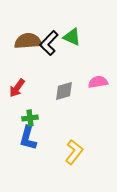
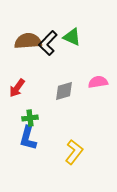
black L-shape: moved 1 px left
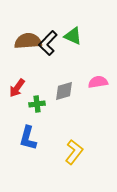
green triangle: moved 1 px right, 1 px up
green cross: moved 7 px right, 14 px up
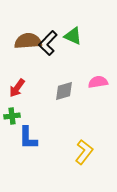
green cross: moved 25 px left, 12 px down
blue L-shape: rotated 15 degrees counterclockwise
yellow L-shape: moved 10 px right
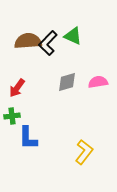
gray diamond: moved 3 px right, 9 px up
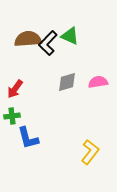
green triangle: moved 3 px left
brown semicircle: moved 2 px up
red arrow: moved 2 px left, 1 px down
blue L-shape: rotated 15 degrees counterclockwise
yellow L-shape: moved 6 px right
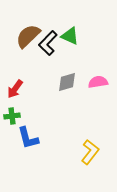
brown semicircle: moved 3 px up; rotated 40 degrees counterclockwise
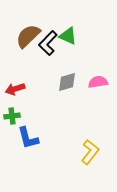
green triangle: moved 2 px left
red arrow: rotated 36 degrees clockwise
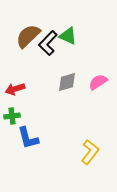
pink semicircle: rotated 24 degrees counterclockwise
